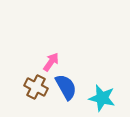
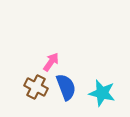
blue semicircle: rotated 8 degrees clockwise
cyan star: moved 5 px up
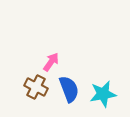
blue semicircle: moved 3 px right, 2 px down
cyan star: moved 1 px right, 1 px down; rotated 24 degrees counterclockwise
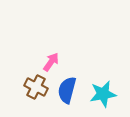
blue semicircle: moved 2 px left, 1 px down; rotated 144 degrees counterclockwise
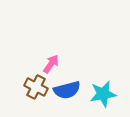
pink arrow: moved 2 px down
blue semicircle: rotated 120 degrees counterclockwise
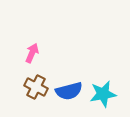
pink arrow: moved 19 px left, 11 px up; rotated 12 degrees counterclockwise
blue semicircle: moved 2 px right, 1 px down
